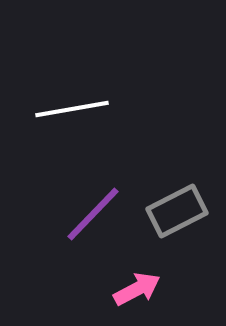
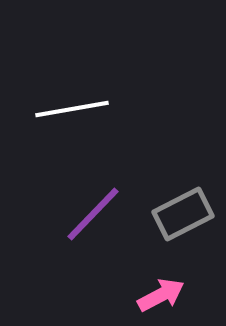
gray rectangle: moved 6 px right, 3 px down
pink arrow: moved 24 px right, 6 px down
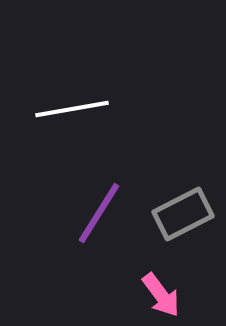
purple line: moved 6 px right, 1 px up; rotated 12 degrees counterclockwise
pink arrow: rotated 81 degrees clockwise
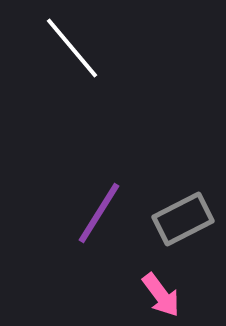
white line: moved 61 px up; rotated 60 degrees clockwise
gray rectangle: moved 5 px down
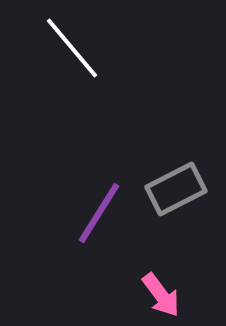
gray rectangle: moved 7 px left, 30 px up
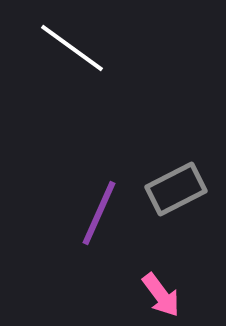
white line: rotated 14 degrees counterclockwise
purple line: rotated 8 degrees counterclockwise
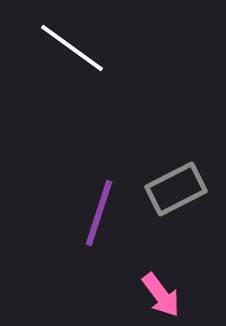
purple line: rotated 6 degrees counterclockwise
